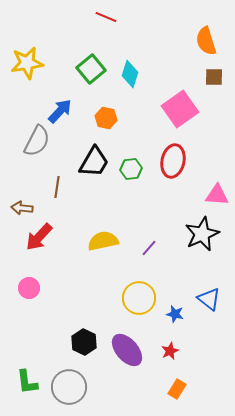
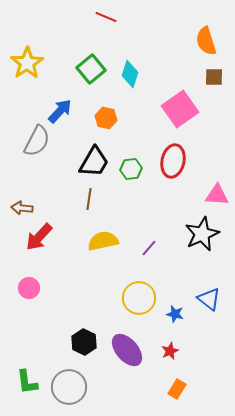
yellow star: rotated 24 degrees counterclockwise
brown line: moved 32 px right, 12 px down
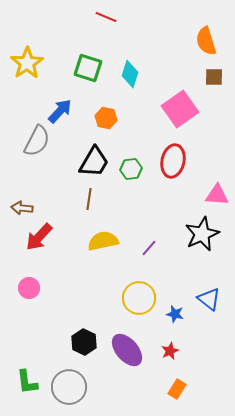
green square: moved 3 px left, 1 px up; rotated 32 degrees counterclockwise
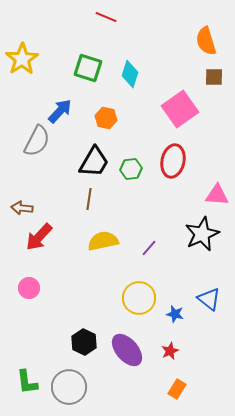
yellow star: moved 5 px left, 4 px up
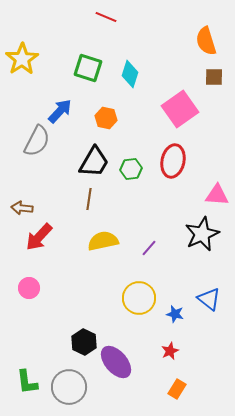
purple ellipse: moved 11 px left, 12 px down
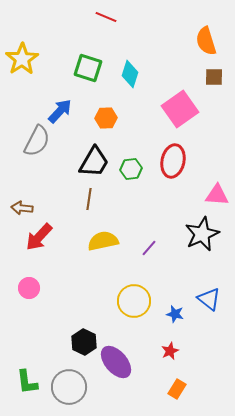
orange hexagon: rotated 15 degrees counterclockwise
yellow circle: moved 5 px left, 3 px down
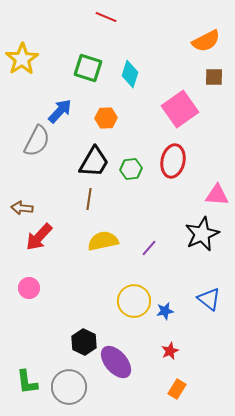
orange semicircle: rotated 100 degrees counterclockwise
blue star: moved 10 px left, 3 px up; rotated 24 degrees counterclockwise
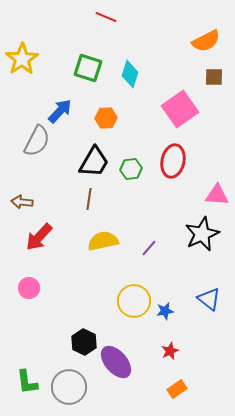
brown arrow: moved 6 px up
orange rectangle: rotated 24 degrees clockwise
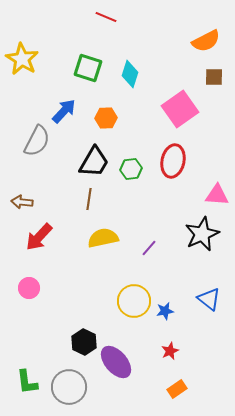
yellow star: rotated 8 degrees counterclockwise
blue arrow: moved 4 px right
yellow semicircle: moved 3 px up
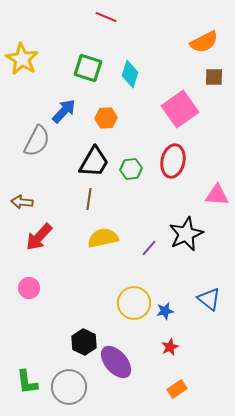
orange semicircle: moved 2 px left, 1 px down
black star: moved 16 px left
yellow circle: moved 2 px down
red star: moved 4 px up
